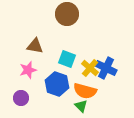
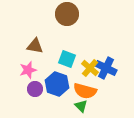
purple circle: moved 14 px right, 9 px up
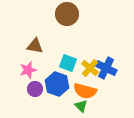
cyan square: moved 1 px right, 4 px down
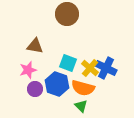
orange semicircle: moved 2 px left, 3 px up
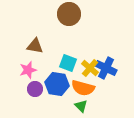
brown circle: moved 2 px right
blue hexagon: rotated 10 degrees counterclockwise
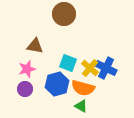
brown circle: moved 5 px left
pink star: moved 1 px left, 1 px up
blue hexagon: rotated 25 degrees counterclockwise
purple circle: moved 10 px left
green triangle: rotated 16 degrees counterclockwise
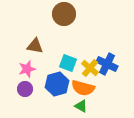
blue cross: moved 1 px right, 4 px up
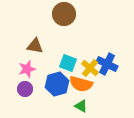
orange semicircle: moved 2 px left, 4 px up
